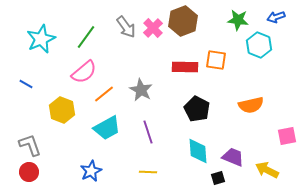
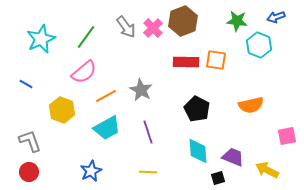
green star: moved 1 px left, 1 px down
red rectangle: moved 1 px right, 5 px up
orange line: moved 2 px right, 2 px down; rotated 10 degrees clockwise
gray L-shape: moved 4 px up
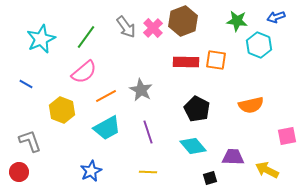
cyan diamond: moved 5 px left, 5 px up; rotated 36 degrees counterclockwise
purple trapezoid: rotated 20 degrees counterclockwise
red circle: moved 10 px left
black square: moved 8 px left
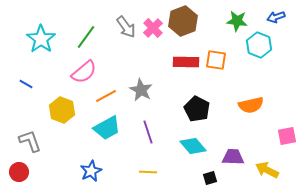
cyan star: rotated 12 degrees counterclockwise
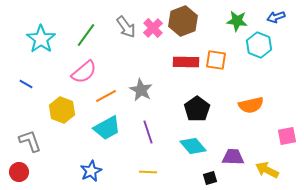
green line: moved 2 px up
black pentagon: rotated 10 degrees clockwise
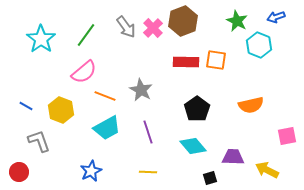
green star: rotated 20 degrees clockwise
blue line: moved 22 px down
orange line: moved 1 px left; rotated 50 degrees clockwise
yellow hexagon: moved 1 px left
gray L-shape: moved 9 px right
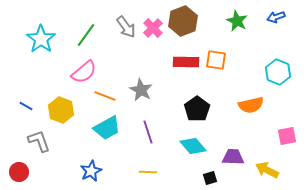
cyan hexagon: moved 19 px right, 27 px down
